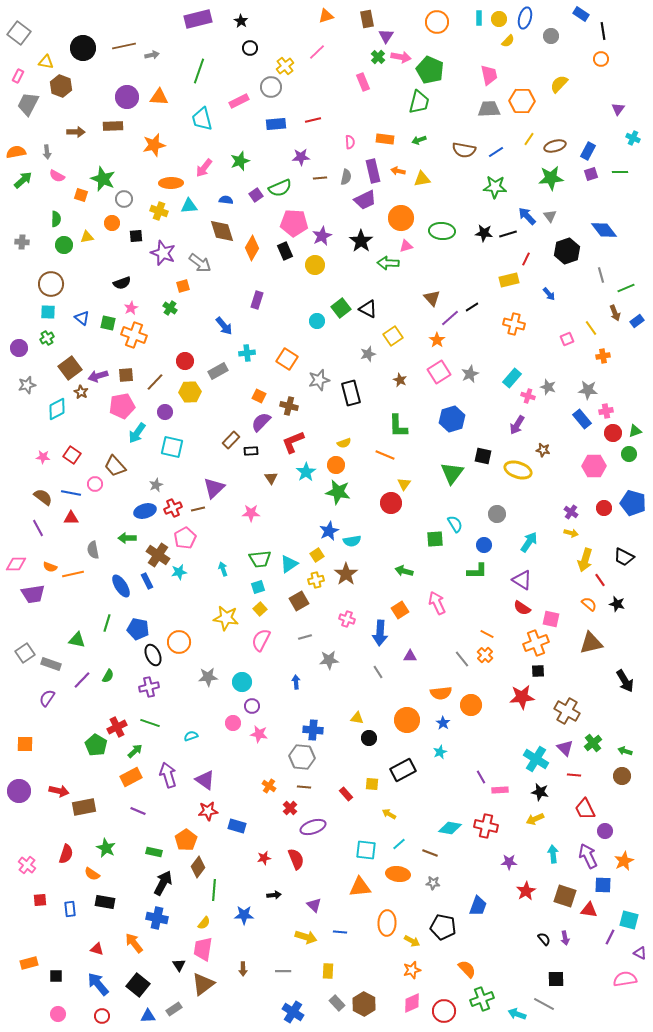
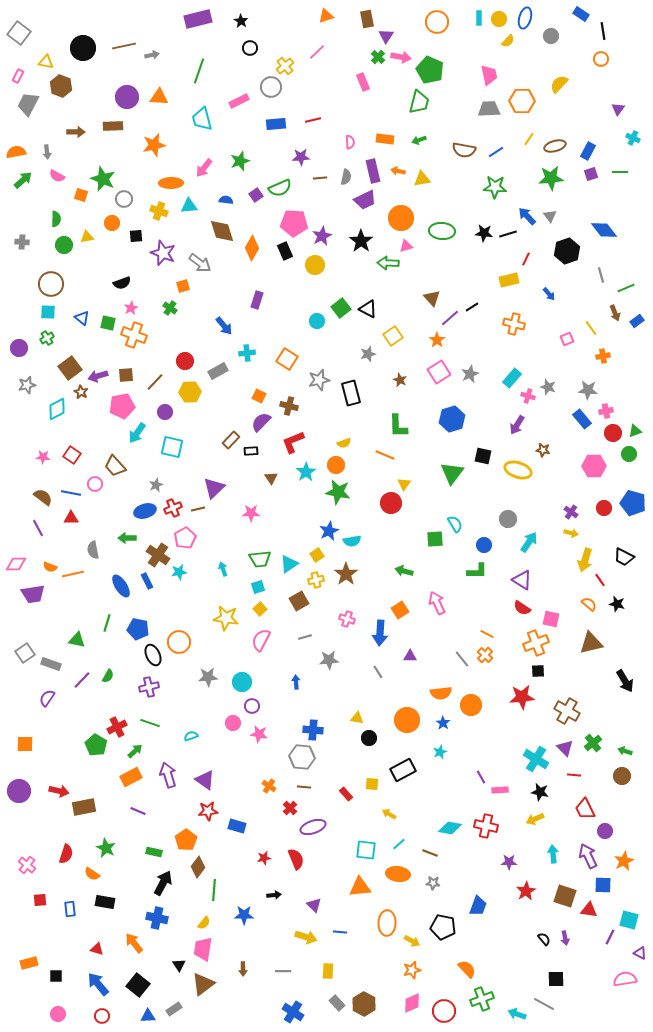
gray circle at (497, 514): moved 11 px right, 5 px down
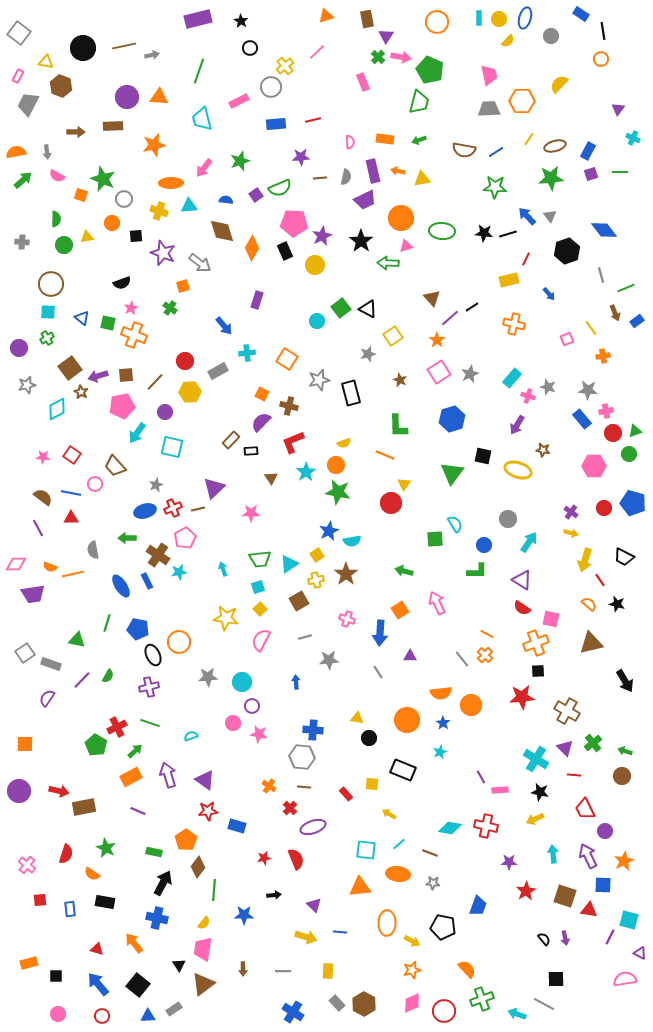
orange square at (259, 396): moved 3 px right, 2 px up
black rectangle at (403, 770): rotated 50 degrees clockwise
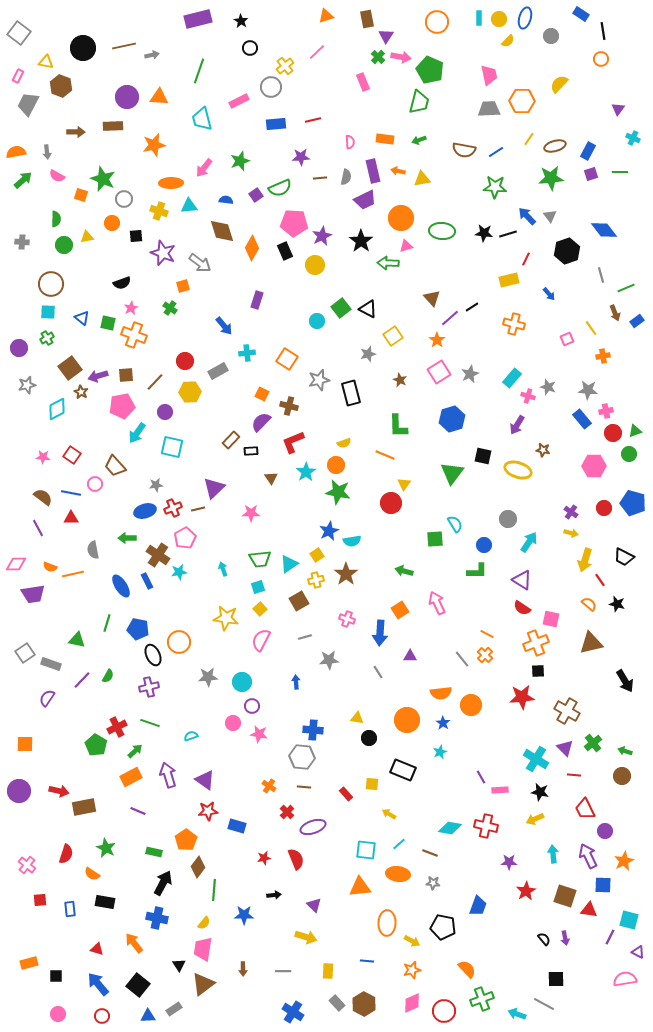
gray star at (156, 485): rotated 16 degrees clockwise
red cross at (290, 808): moved 3 px left, 4 px down
blue line at (340, 932): moved 27 px right, 29 px down
purple triangle at (640, 953): moved 2 px left, 1 px up
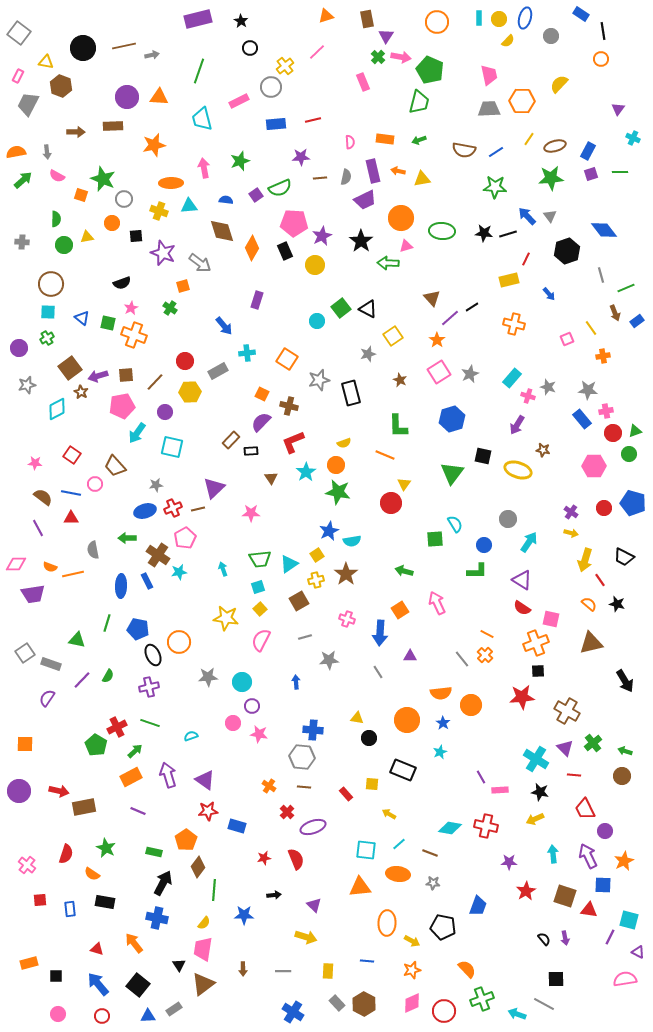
pink arrow at (204, 168): rotated 132 degrees clockwise
pink star at (43, 457): moved 8 px left, 6 px down
blue ellipse at (121, 586): rotated 35 degrees clockwise
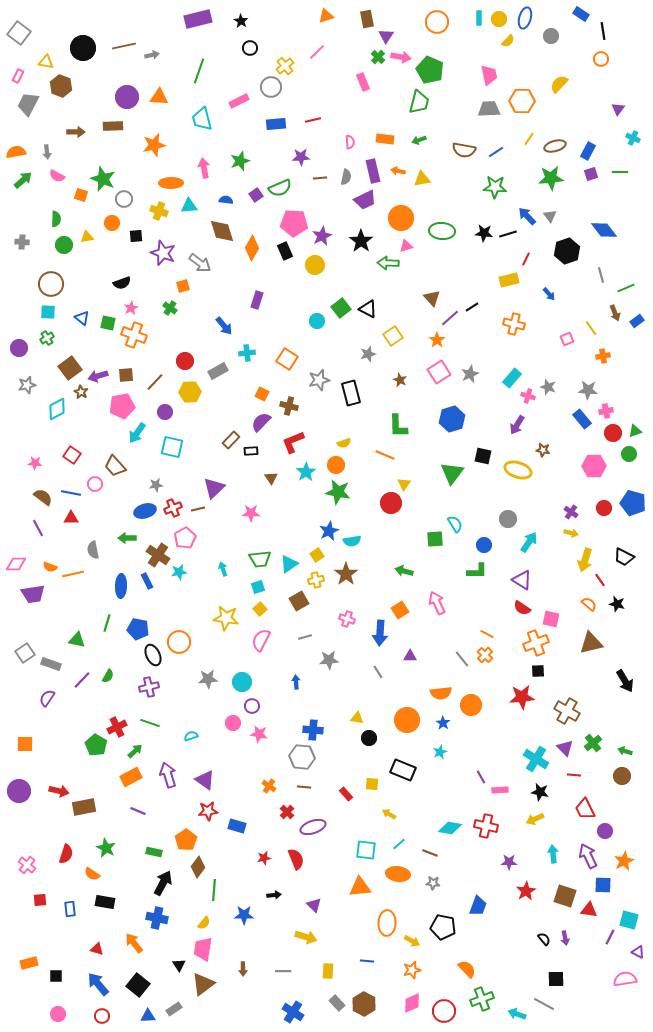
gray star at (208, 677): moved 2 px down
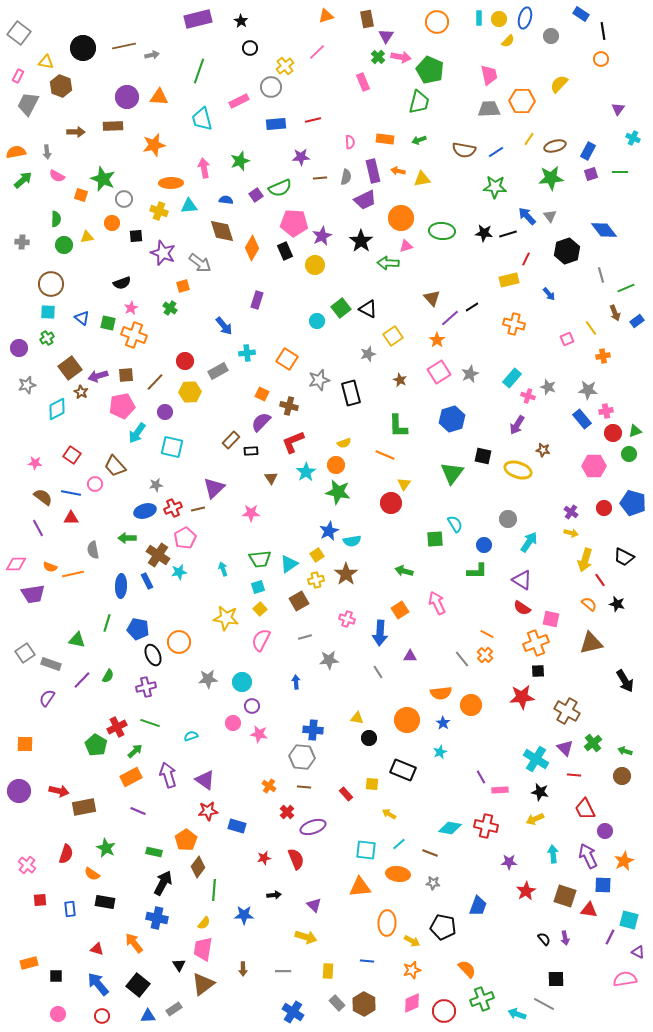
purple cross at (149, 687): moved 3 px left
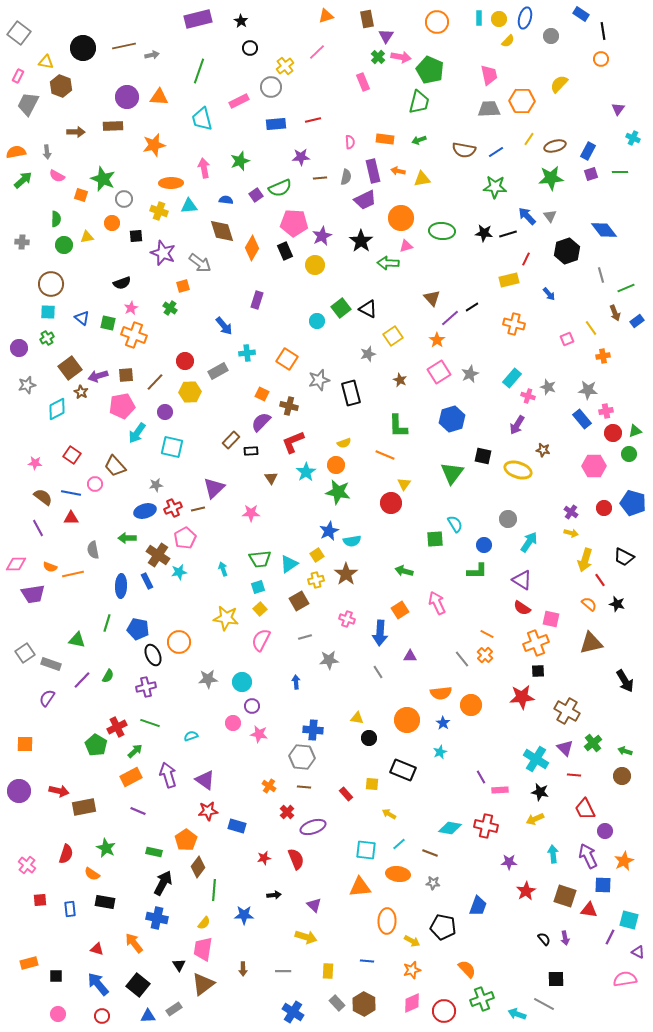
orange ellipse at (387, 923): moved 2 px up
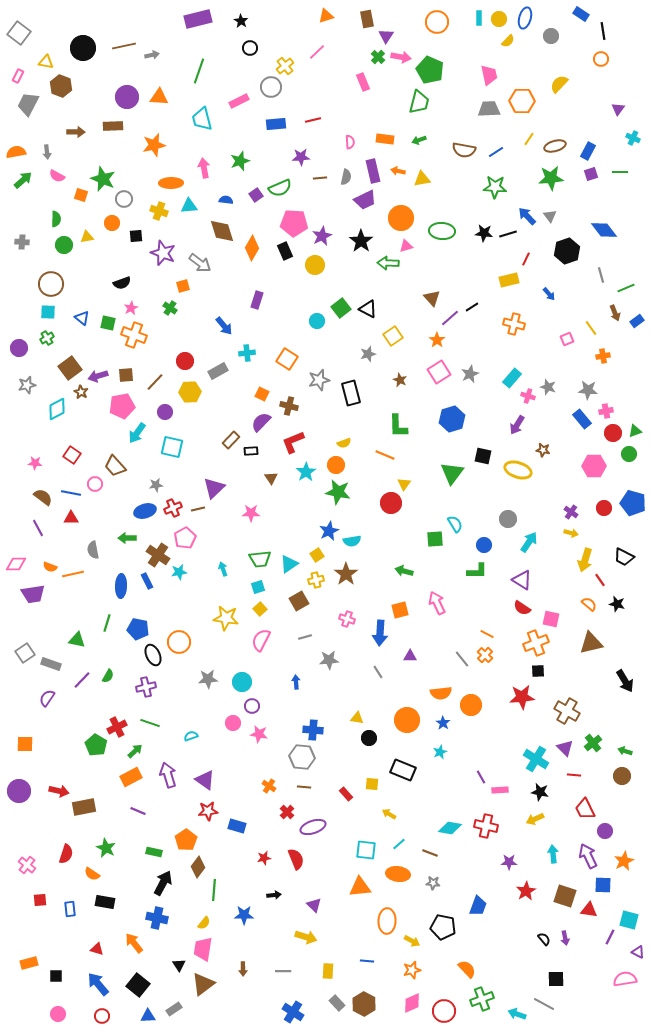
orange square at (400, 610): rotated 18 degrees clockwise
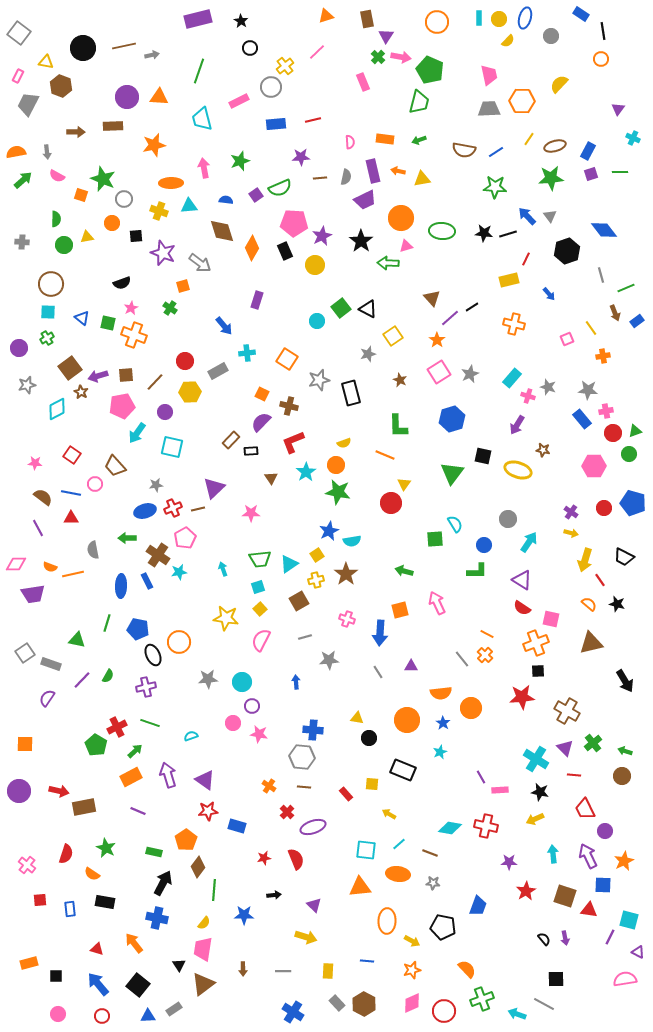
purple triangle at (410, 656): moved 1 px right, 10 px down
orange circle at (471, 705): moved 3 px down
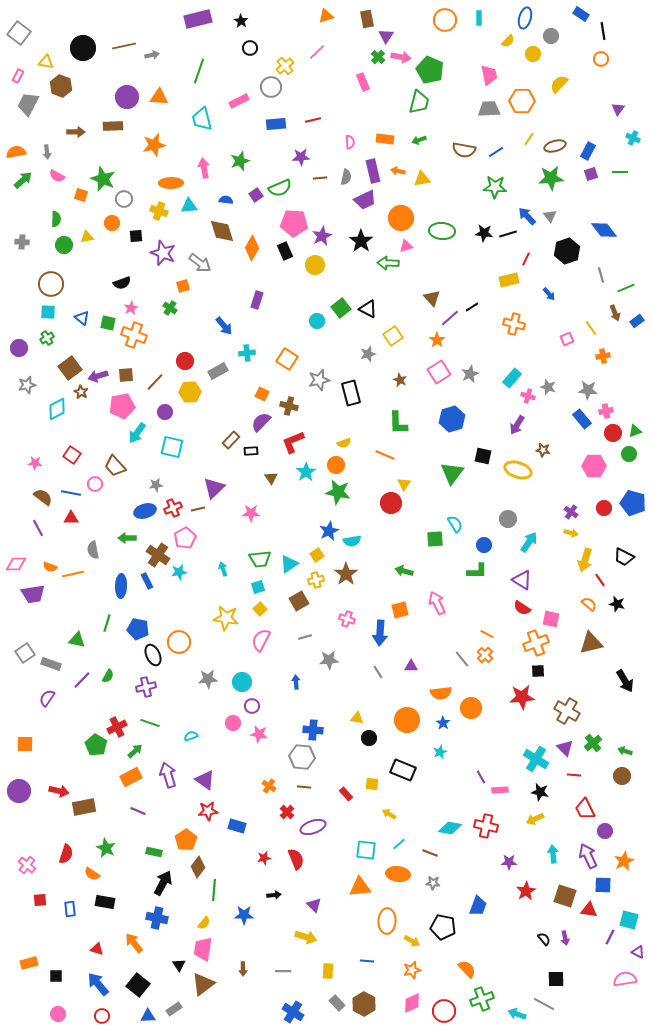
yellow circle at (499, 19): moved 34 px right, 35 px down
orange circle at (437, 22): moved 8 px right, 2 px up
green L-shape at (398, 426): moved 3 px up
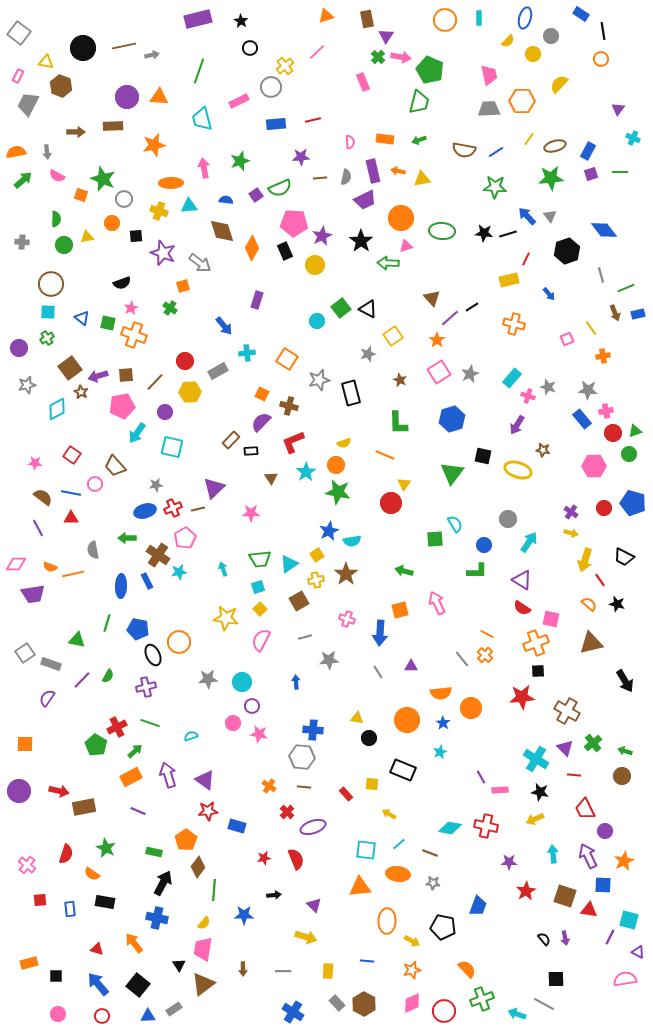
blue rectangle at (637, 321): moved 1 px right, 7 px up; rotated 24 degrees clockwise
